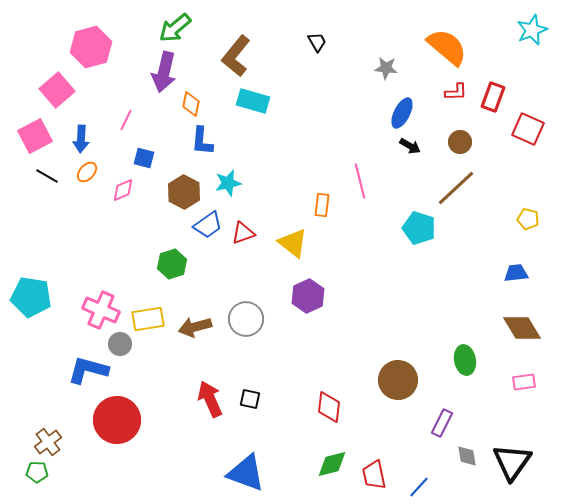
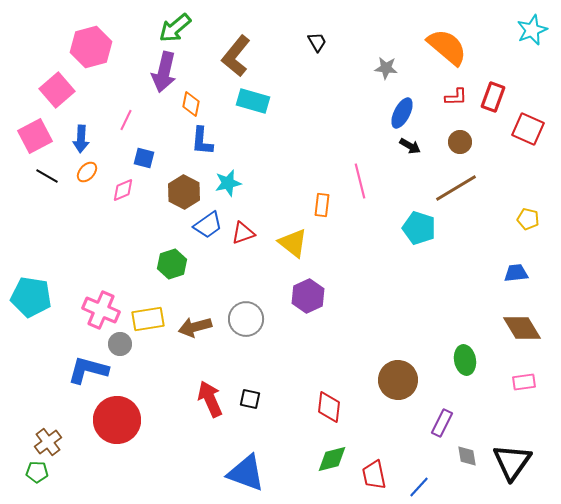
red L-shape at (456, 92): moved 5 px down
brown line at (456, 188): rotated 12 degrees clockwise
green diamond at (332, 464): moved 5 px up
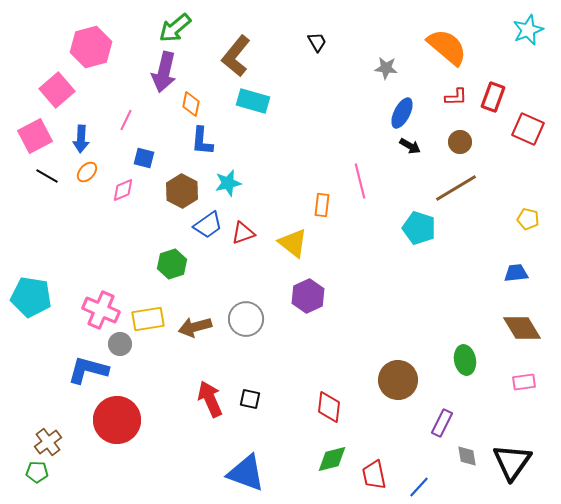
cyan star at (532, 30): moved 4 px left
brown hexagon at (184, 192): moved 2 px left, 1 px up
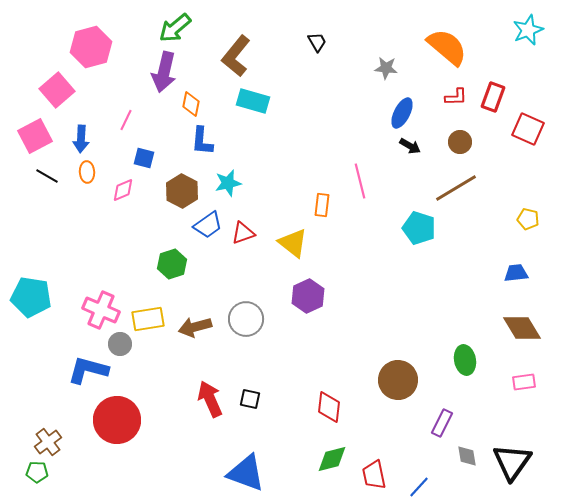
orange ellipse at (87, 172): rotated 45 degrees counterclockwise
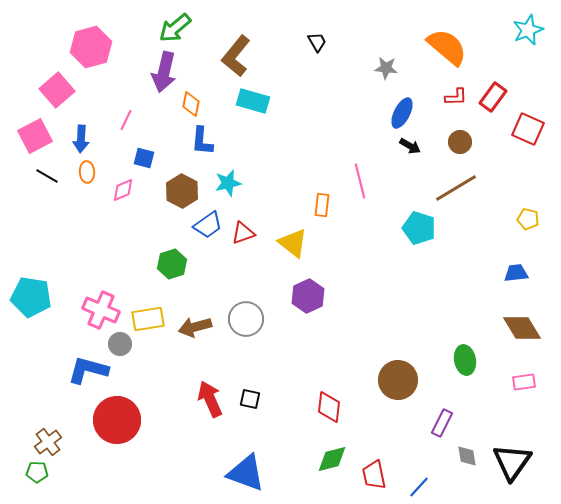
red rectangle at (493, 97): rotated 16 degrees clockwise
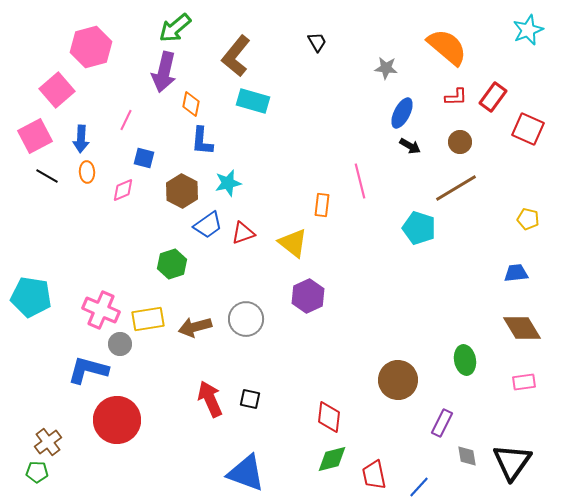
red diamond at (329, 407): moved 10 px down
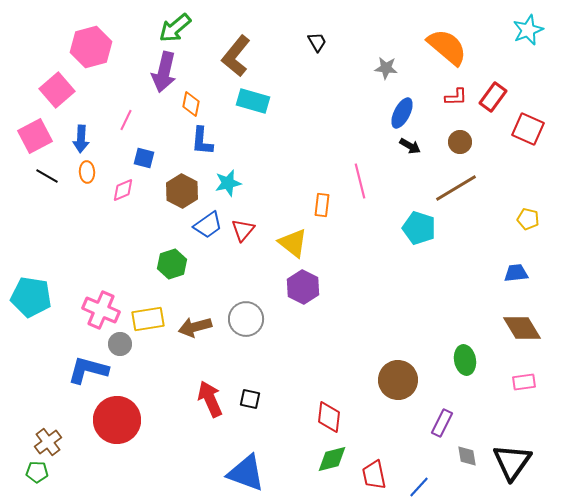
red triangle at (243, 233): moved 3 px up; rotated 30 degrees counterclockwise
purple hexagon at (308, 296): moved 5 px left, 9 px up; rotated 8 degrees counterclockwise
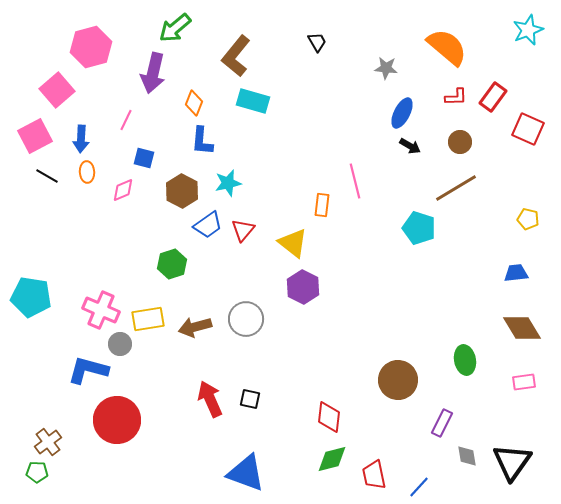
purple arrow at (164, 72): moved 11 px left, 1 px down
orange diamond at (191, 104): moved 3 px right, 1 px up; rotated 10 degrees clockwise
pink line at (360, 181): moved 5 px left
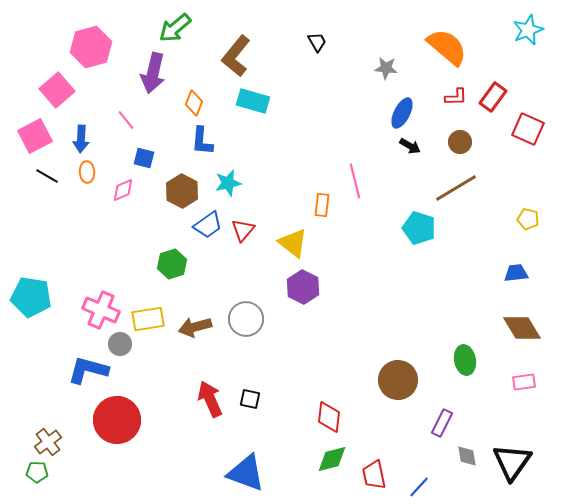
pink line at (126, 120): rotated 65 degrees counterclockwise
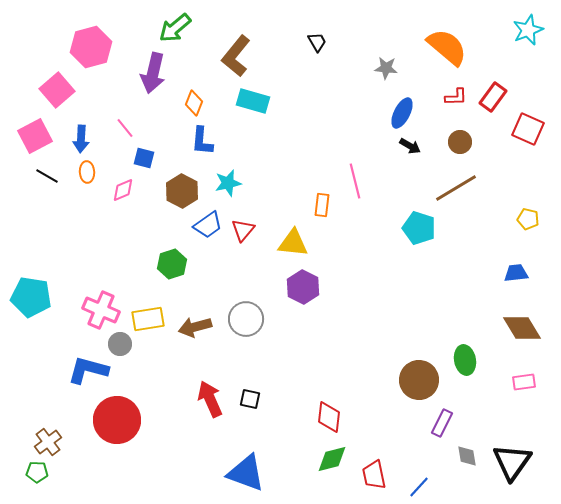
pink line at (126, 120): moved 1 px left, 8 px down
yellow triangle at (293, 243): rotated 32 degrees counterclockwise
brown circle at (398, 380): moved 21 px right
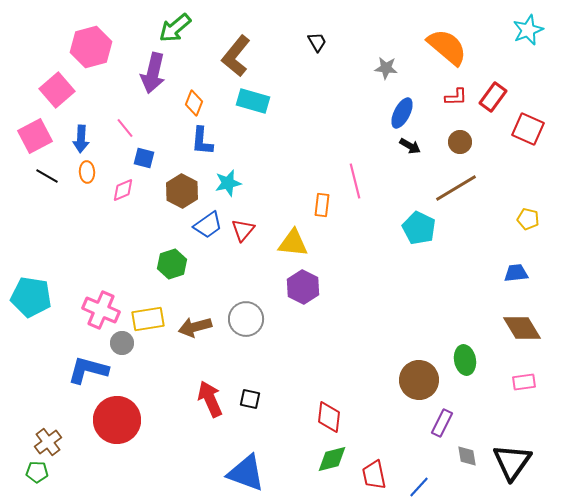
cyan pentagon at (419, 228): rotated 8 degrees clockwise
gray circle at (120, 344): moved 2 px right, 1 px up
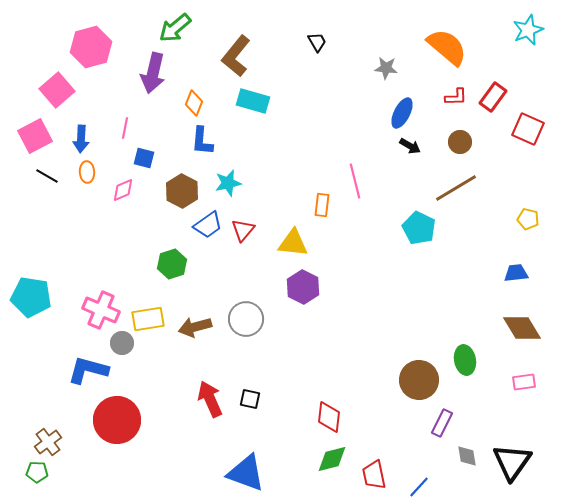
pink line at (125, 128): rotated 50 degrees clockwise
